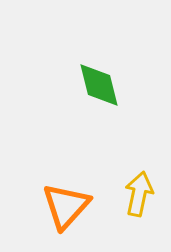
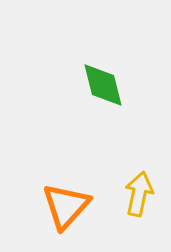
green diamond: moved 4 px right
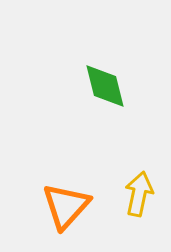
green diamond: moved 2 px right, 1 px down
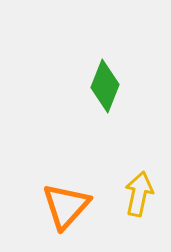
green diamond: rotated 36 degrees clockwise
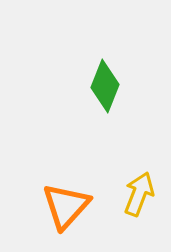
yellow arrow: rotated 9 degrees clockwise
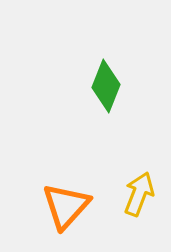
green diamond: moved 1 px right
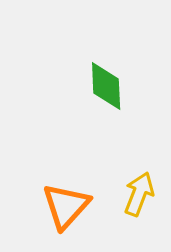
green diamond: rotated 24 degrees counterclockwise
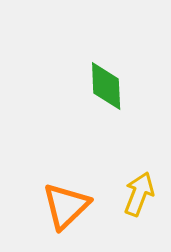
orange triangle: rotated 4 degrees clockwise
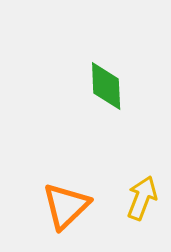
yellow arrow: moved 3 px right, 4 px down
